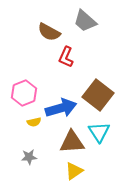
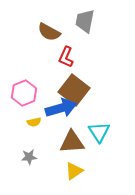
gray trapezoid: rotated 60 degrees clockwise
brown square: moved 24 px left, 5 px up
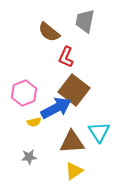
brown semicircle: rotated 10 degrees clockwise
blue arrow: moved 5 px left; rotated 12 degrees counterclockwise
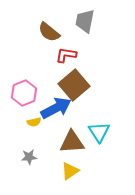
red L-shape: moved 2 px up; rotated 75 degrees clockwise
brown square: moved 5 px up; rotated 12 degrees clockwise
yellow triangle: moved 4 px left
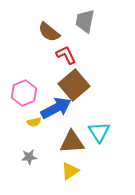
red L-shape: rotated 55 degrees clockwise
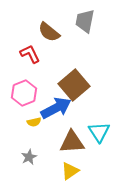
red L-shape: moved 36 px left, 1 px up
gray star: rotated 21 degrees counterclockwise
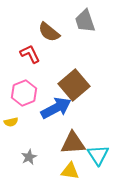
gray trapezoid: rotated 30 degrees counterclockwise
yellow semicircle: moved 23 px left
cyan triangle: moved 1 px left, 23 px down
brown triangle: moved 1 px right, 1 px down
yellow triangle: rotated 42 degrees clockwise
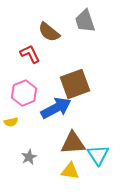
brown square: moved 1 px right, 1 px up; rotated 20 degrees clockwise
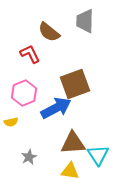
gray trapezoid: rotated 20 degrees clockwise
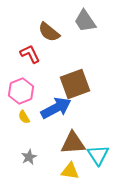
gray trapezoid: rotated 35 degrees counterclockwise
pink hexagon: moved 3 px left, 2 px up
yellow semicircle: moved 13 px right, 5 px up; rotated 72 degrees clockwise
